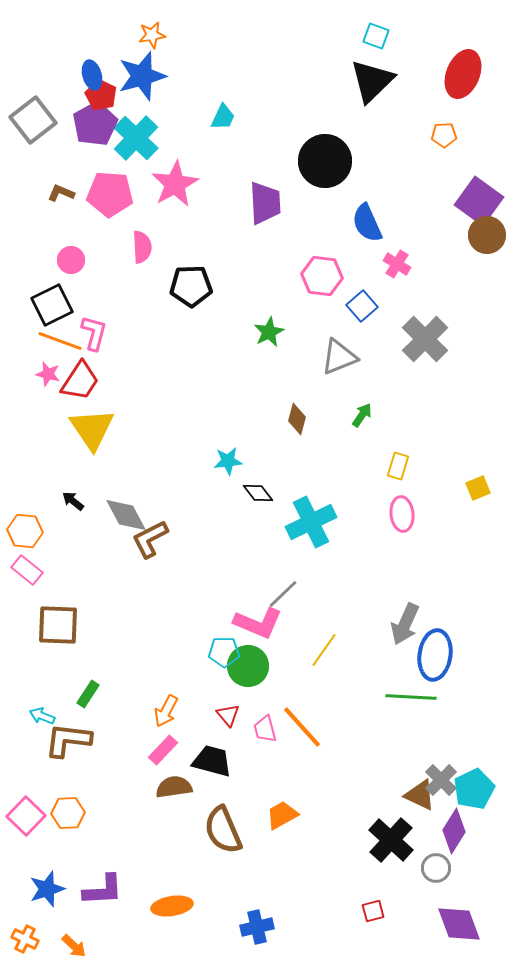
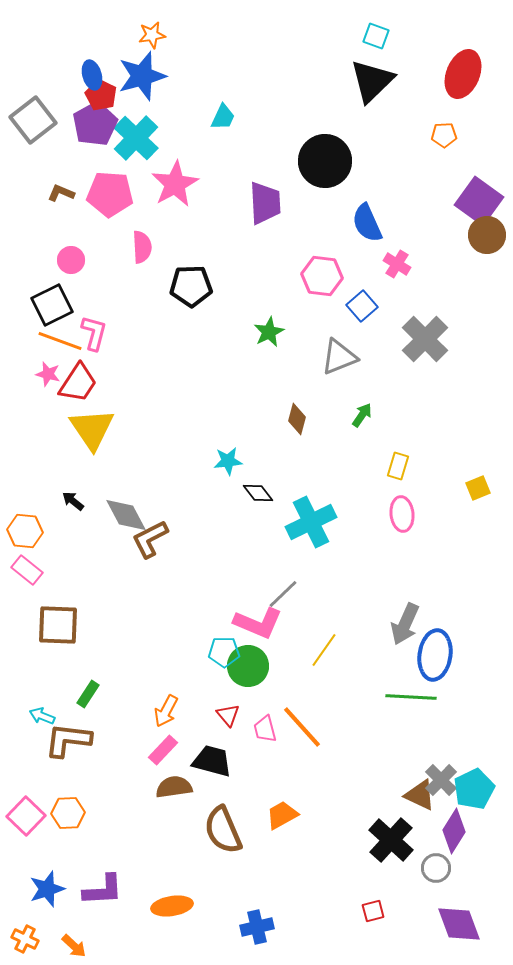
red trapezoid at (80, 381): moved 2 px left, 2 px down
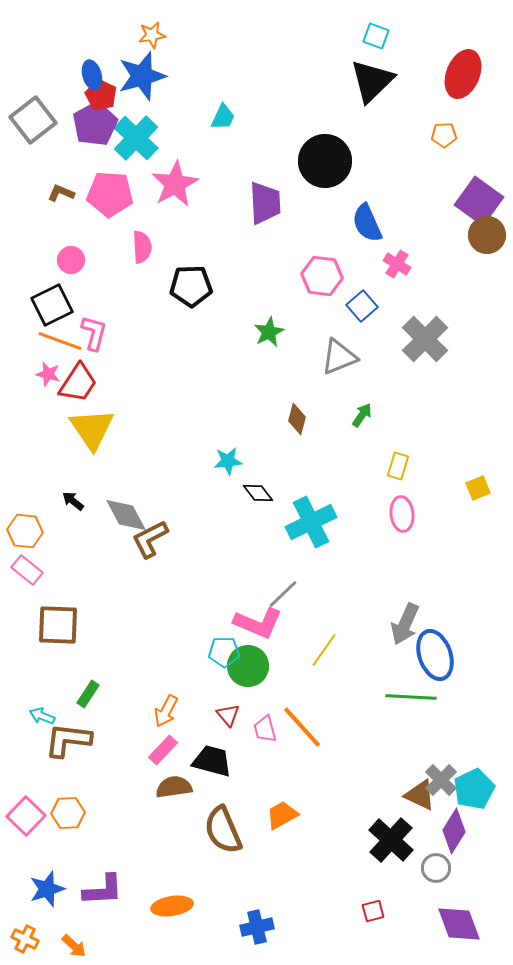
blue ellipse at (435, 655): rotated 27 degrees counterclockwise
